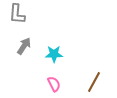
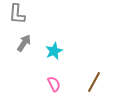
gray arrow: moved 3 px up
cyan star: moved 3 px up; rotated 24 degrees counterclockwise
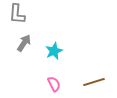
brown line: rotated 45 degrees clockwise
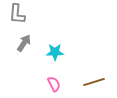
cyan star: moved 1 px right, 1 px down; rotated 24 degrees clockwise
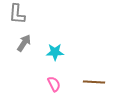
brown line: rotated 20 degrees clockwise
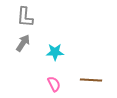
gray L-shape: moved 8 px right, 3 px down
gray arrow: moved 1 px left
brown line: moved 3 px left, 2 px up
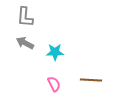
gray arrow: moved 2 px right; rotated 96 degrees counterclockwise
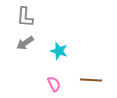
gray arrow: rotated 60 degrees counterclockwise
cyan star: moved 4 px right, 1 px up; rotated 18 degrees clockwise
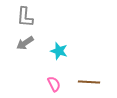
brown line: moved 2 px left, 2 px down
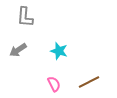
gray arrow: moved 7 px left, 7 px down
brown line: rotated 30 degrees counterclockwise
